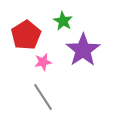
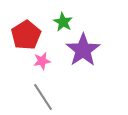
green star: moved 1 px down
pink star: moved 1 px left, 1 px up
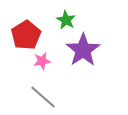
green star: moved 3 px right, 2 px up
gray line: rotated 16 degrees counterclockwise
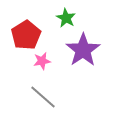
green star: moved 2 px up
